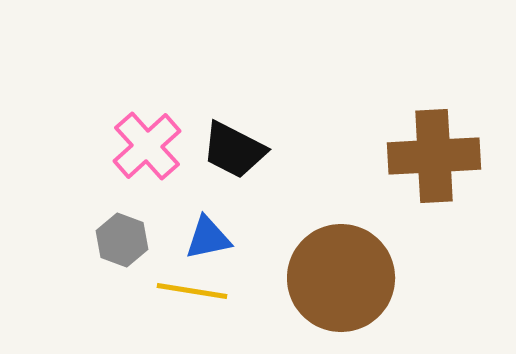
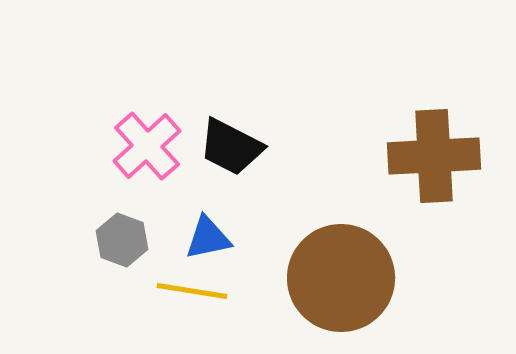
black trapezoid: moved 3 px left, 3 px up
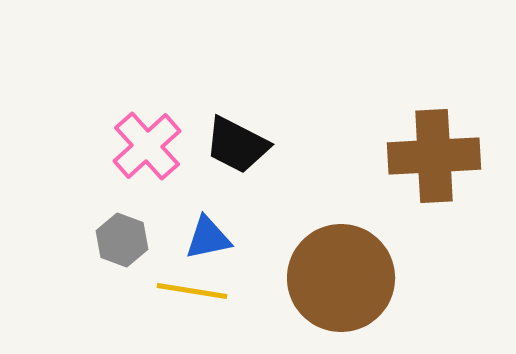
black trapezoid: moved 6 px right, 2 px up
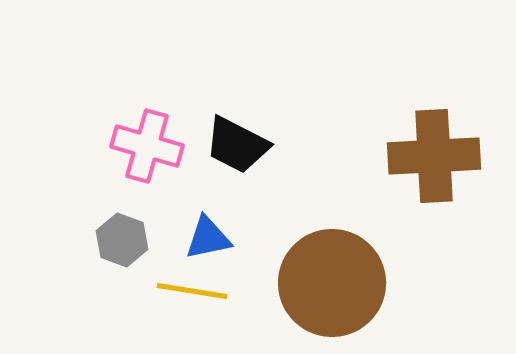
pink cross: rotated 32 degrees counterclockwise
brown circle: moved 9 px left, 5 px down
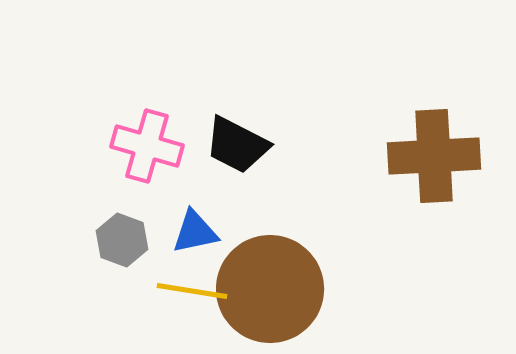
blue triangle: moved 13 px left, 6 px up
brown circle: moved 62 px left, 6 px down
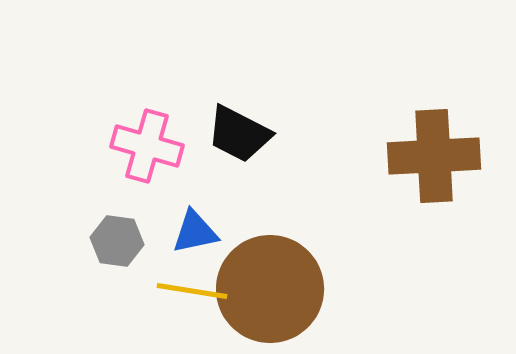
black trapezoid: moved 2 px right, 11 px up
gray hexagon: moved 5 px left, 1 px down; rotated 12 degrees counterclockwise
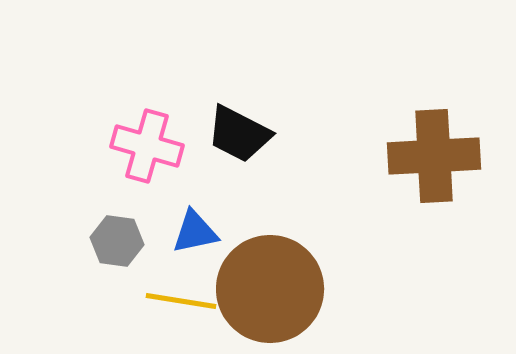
yellow line: moved 11 px left, 10 px down
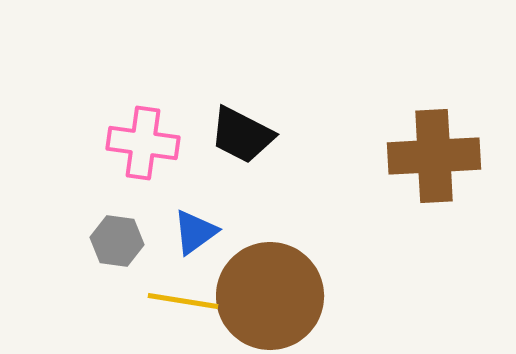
black trapezoid: moved 3 px right, 1 px down
pink cross: moved 4 px left, 3 px up; rotated 8 degrees counterclockwise
blue triangle: rotated 24 degrees counterclockwise
brown circle: moved 7 px down
yellow line: moved 2 px right
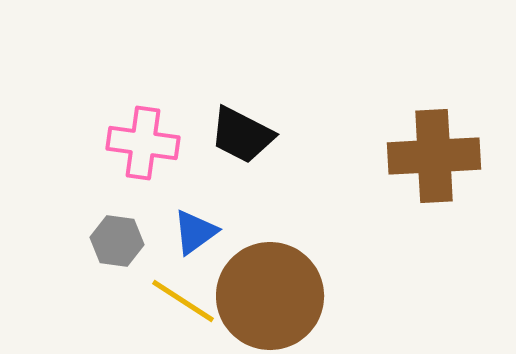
yellow line: rotated 24 degrees clockwise
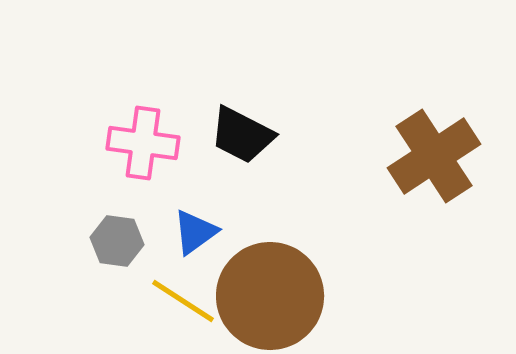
brown cross: rotated 30 degrees counterclockwise
